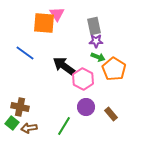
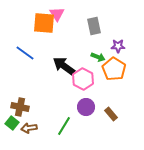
purple star: moved 22 px right, 5 px down
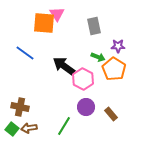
green square: moved 6 px down
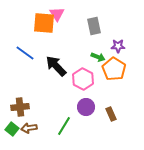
black arrow: moved 8 px left; rotated 10 degrees clockwise
brown cross: rotated 18 degrees counterclockwise
brown rectangle: rotated 16 degrees clockwise
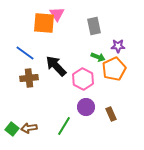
orange pentagon: rotated 15 degrees clockwise
brown cross: moved 9 px right, 29 px up
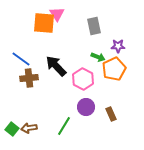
blue line: moved 4 px left, 6 px down
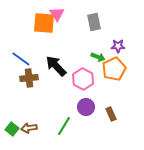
gray rectangle: moved 4 px up
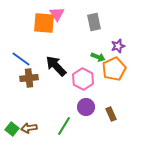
purple star: rotated 16 degrees counterclockwise
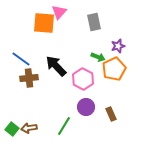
pink triangle: moved 2 px right, 2 px up; rotated 14 degrees clockwise
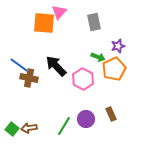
blue line: moved 2 px left, 6 px down
brown cross: rotated 18 degrees clockwise
purple circle: moved 12 px down
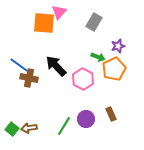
gray rectangle: rotated 42 degrees clockwise
